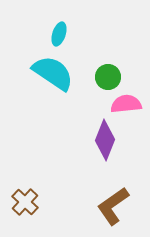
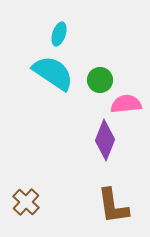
green circle: moved 8 px left, 3 px down
brown cross: moved 1 px right
brown L-shape: rotated 63 degrees counterclockwise
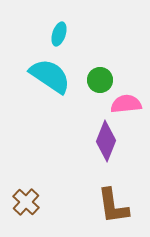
cyan semicircle: moved 3 px left, 3 px down
purple diamond: moved 1 px right, 1 px down
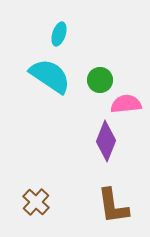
brown cross: moved 10 px right
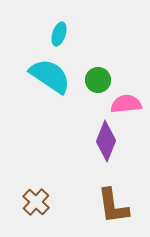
green circle: moved 2 px left
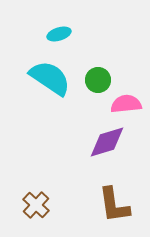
cyan ellipse: rotated 55 degrees clockwise
cyan semicircle: moved 2 px down
purple diamond: moved 1 px right, 1 px down; rotated 51 degrees clockwise
brown cross: moved 3 px down
brown L-shape: moved 1 px right, 1 px up
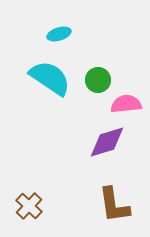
brown cross: moved 7 px left, 1 px down
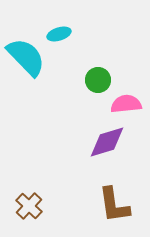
cyan semicircle: moved 24 px left, 21 px up; rotated 12 degrees clockwise
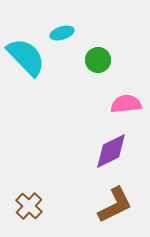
cyan ellipse: moved 3 px right, 1 px up
green circle: moved 20 px up
purple diamond: moved 4 px right, 9 px down; rotated 9 degrees counterclockwise
brown L-shape: moved 1 px right; rotated 108 degrees counterclockwise
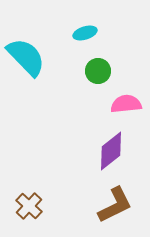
cyan ellipse: moved 23 px right
green circle: moved 11 px down
purple diamond: rotated 12 degrees counterclockwise
